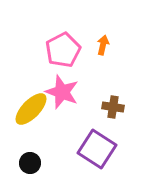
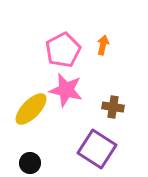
pink star: moved 4 px right, 2 px up; rotated 8 degrees counterclockwise
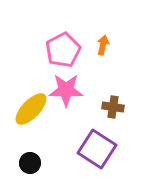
pink star: rotated 12 degrees counterclockwise
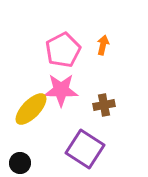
pink star: moved 5 px left
brown cross: moved 9 px left, 2 px up; rotated 20 degrees counterclockwise
purple square: moved 12 px left
black circle: moved 10 px left
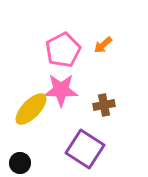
orange arrow: rotated 144 degrees counterclockwise
